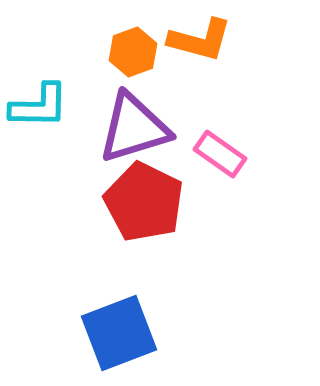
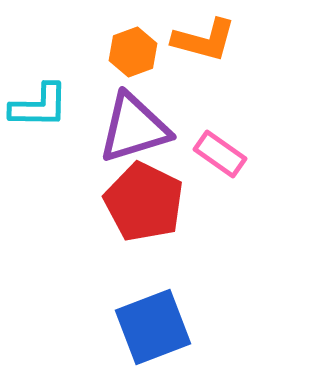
orange L-shape: moved 4 px right
blue square: moved 34 px right, 6 px up
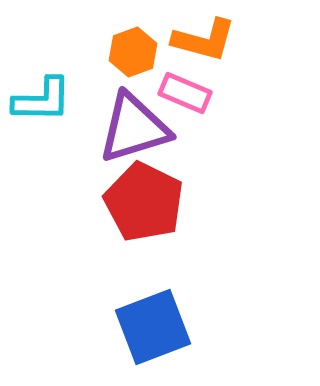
cyan L-shape: moved 3 px right, 6 px up
pink rectangle: moved 35 px left, 61 px up; rotated 12 degrees counterclockwise
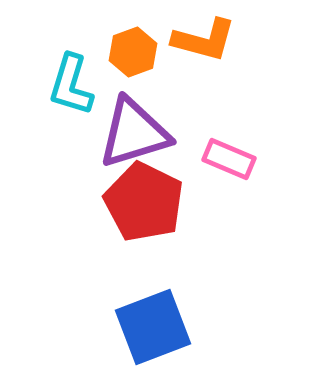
pink rectangle: moved 44 px right, 66 px down
cyan L-shape: moved 29 px right, 15 px up; rotated 106 degrees clockwise
purple triangle: moved 5 px down
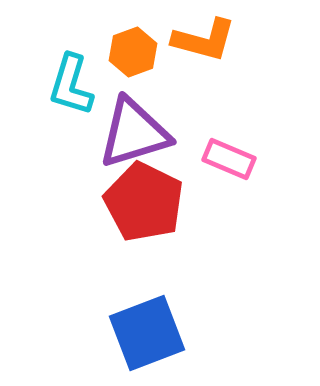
blue square: moved 6 px left, 6 px down
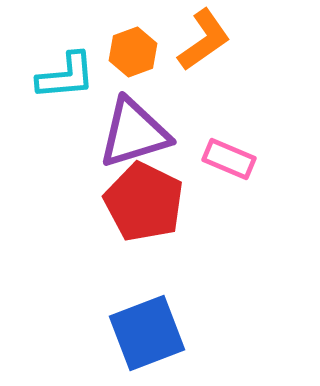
orange L-shape: rotated 50 degrees counterclockwise
cyan L-shape: moved 5 px left, 9 px up; rotated 112 degrees counterclockwise
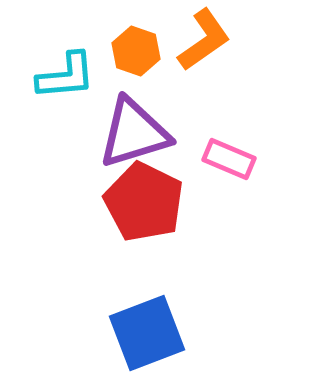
orange hexagon: moved 3 px right, 1 px up; rotated 21 degrees counterclockwise
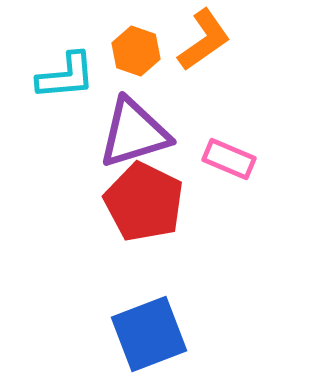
blue square: moved 2 px right, 1 px down
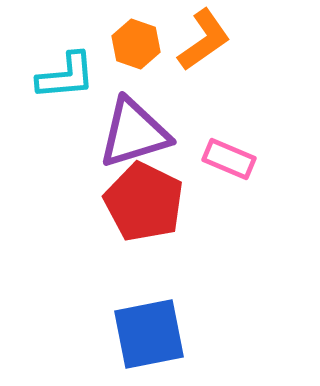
orange hexagon: moved 7 px up
blue square: rotated 10 degrees clockwise
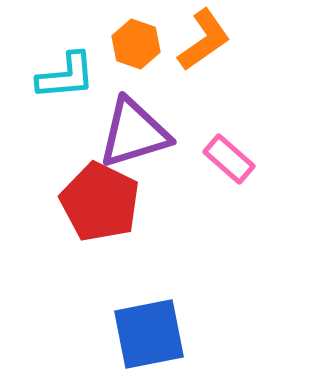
pink rectangle: rotated 18 degrees clockwise
red pentagon: moved 44 px left
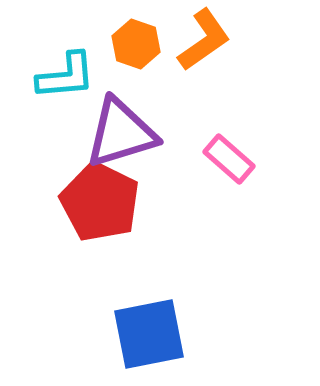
purple triangle: moved 13 px left
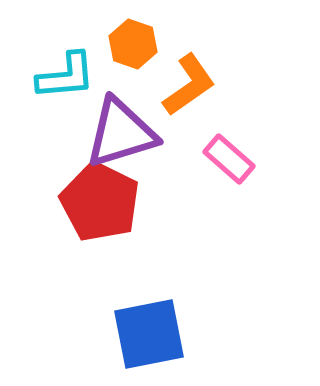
orange L-shape: moved 15 px left, 45 px down
orange hexagon: moved 3 px left
